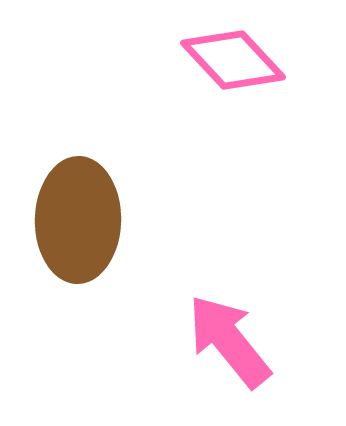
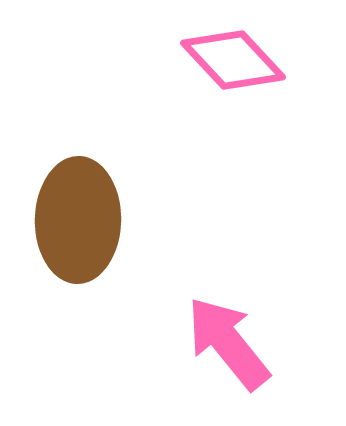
pink arrow: moved 1 px left, 2 px down
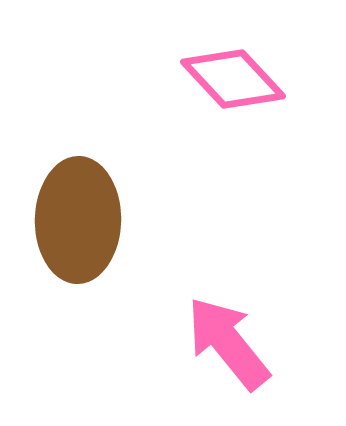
pink diamond: moved 19 px down
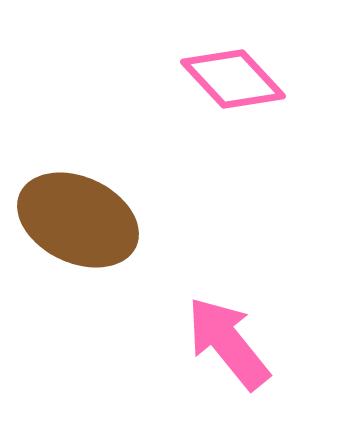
brown ellipse: rotated 66 degrees counterclockwise
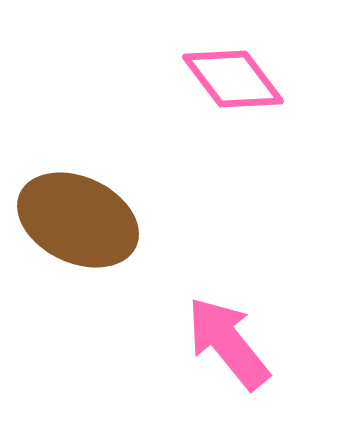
pink diamond: rotated 6 degrees clockwise
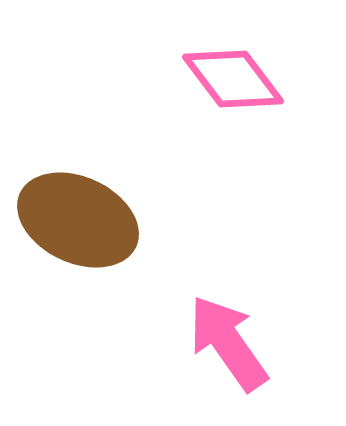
pink arrow: rotated 4 degrees clockwise
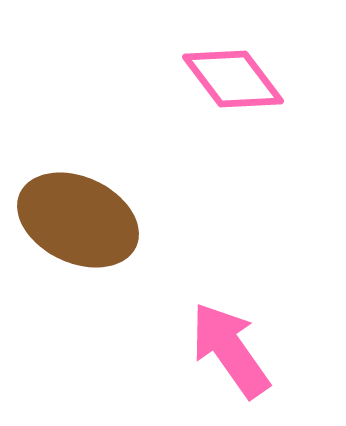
pink arrow: moved 2 px right, 7 px down
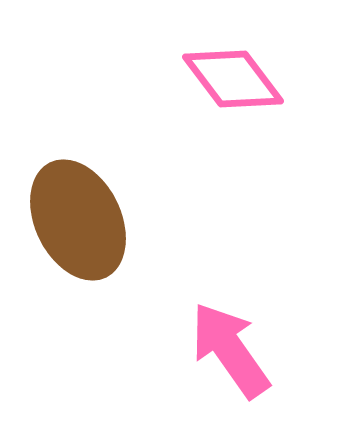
brown ellipse: rotated 39 degrees clockwise
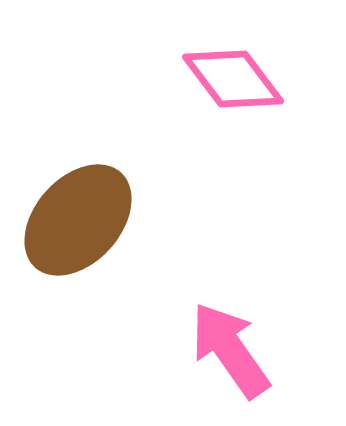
brown ellipse: rotated 68 degrees clockwise
